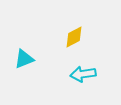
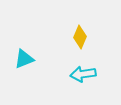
yellow diamond: moved 6 px right; rotated 40 degrees counterclockwise
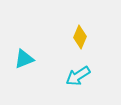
cyan arrow: moved 5 px left, 2 px down; rotated 25 degrees counterclockwise
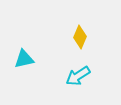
cyan triangle: rotated 10 degrees clockwise
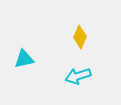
cyan arrow: rotated 15 degrees clockwise
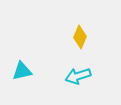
cyan triangle: moved 2 px left, 12 px down
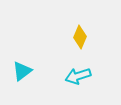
cyan triangle: rotated 25 degrees counterclockwise
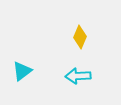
cyan arrow: rotated 15 degrees clockwise
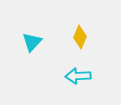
cyan triangle: moved 10 px right, 29 px up; rotated 10 degrees counterclockwise
